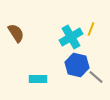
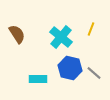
brown semicircle: moved 1 px right, 1 px down
cyan cross: moved 10 px left; rotated 20 degrees counterclockwise
blue hexagon: moved 7 px left, 3 px down
gray line: moved 2 px left, 4 px up
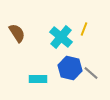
yellow line: moved 7 px left
brown semicircle: moved 1 px up
gray line: moved 3 px left
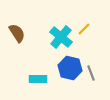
yellow line: rotated 24 degrees clockwise
gray line: rotated 28 degrees clockwise
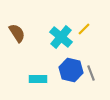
blue hexagon: moved 1 px right, 2 px down
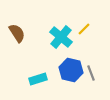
cyan rectangle: rotated 18 degrees counterclockwise
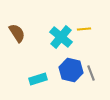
yellow line: rotated 40 degrees clockwise
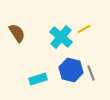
yellow line: rotated 24 degrees counterclockwise
